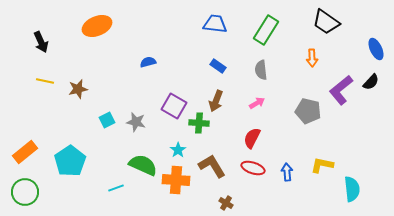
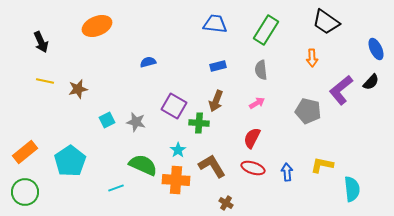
blue rectangle: rotated 49 degrees counterclockwise
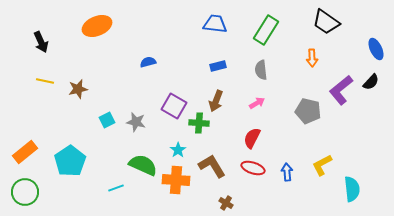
yellow L-shape: rotated 40 degrees counterclockwise
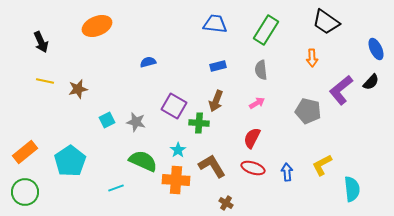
green semicircle: moved 4 px up
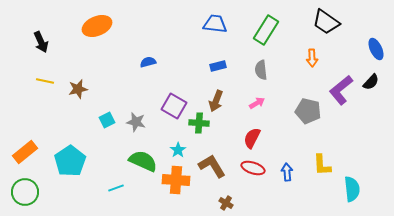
yellow L-shape: rotated 65 degrees counterclockwise
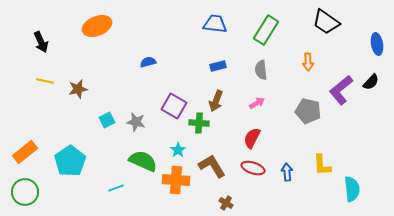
blue ellipse: moved 1 px right, 5 px up; rotated 15 degrees clockwise
orange arrow: moved 4 px left, 4 px down
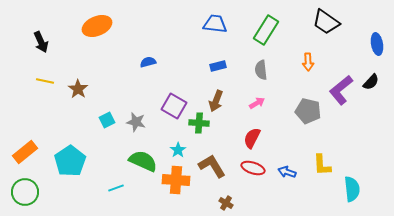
brown star: rotated 24 degrees counterclockwise
blue arrow: rotated 66 degrees counterclockwise
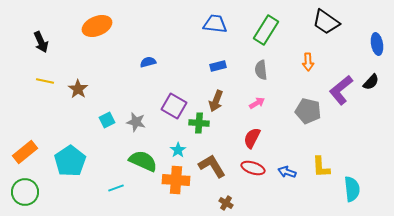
yellow L-shape: moved 1 px left, 2 px down
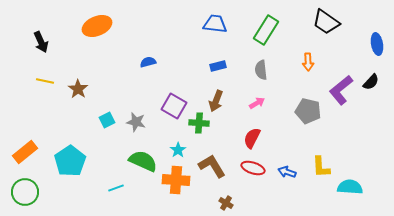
cyan semicircle: moved 2 px left, 2 px up; rotated 80 degrees counterclockwise
